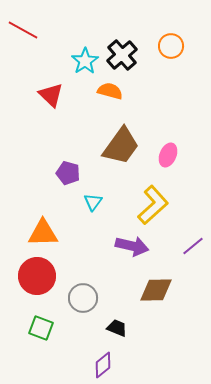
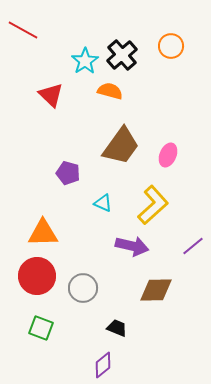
cyan triangle: moved 10 px right, 1 px down; rotated 42 degrees counterclockwise
gray circle: moved 10 px up
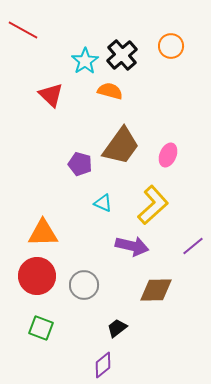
purple pentagon: moved 12 px right, 9 px up
gray circle: moved 1 px right, 3 px up
black trapezoid: rotated 60 degrees counterclockwise
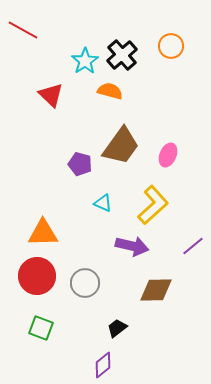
gray circle: moved 1 px right, 2 px up
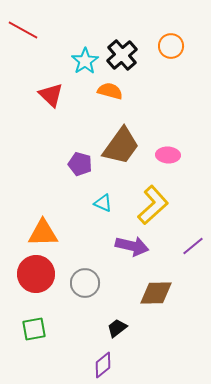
pink ellipse: rotated 70 degrees clockwise
red circle: moved 1 px left, 2 px up
brown diamond: moved 3 px down
green square: moved 7 px left, 1 px down; rotated 30 degrees counterclockwise
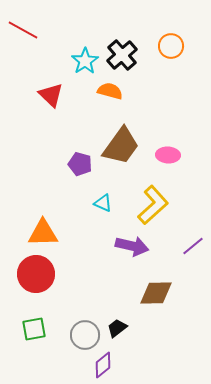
gray circle: moved 52 px down
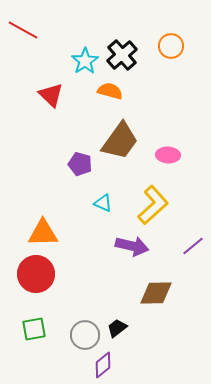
brown trapezoid: moved 1 px left, 5 px up
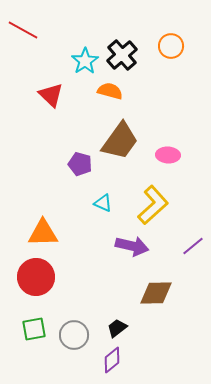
red circle: moved 3 px down
gray circle: moved 11 px left
purple diamond: moved 9 px right, 5 px up
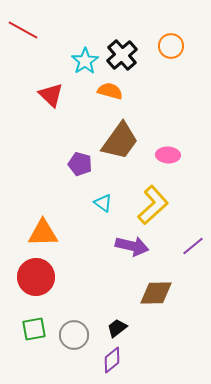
cyan triangle: rotated 12 degrees clockwise
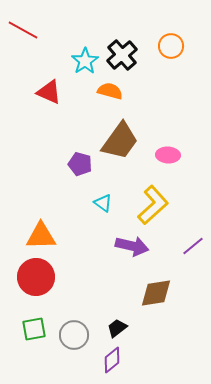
red triangle: moved 2 px left, 3 px up; rotated 20 degrees counterclockwise
orange triangle: moved 2 px left, 3 px down
brown diamond: rotated 8 degrees counterclockwise
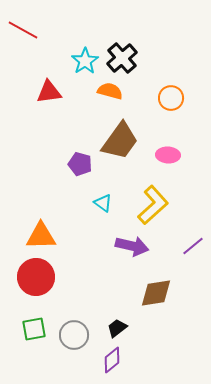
orange circle: moved 52 px down
black cross: moved 3 px down
red triangle: rotated 32 degrees counterclockwise
